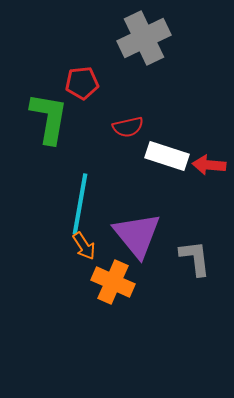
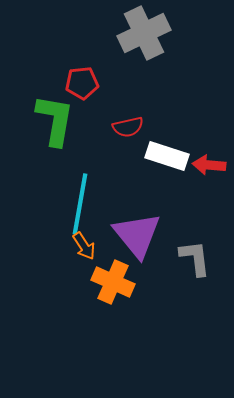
gray cross: moved 5 px up
green L-shape: moved 6 px right, 2 px down
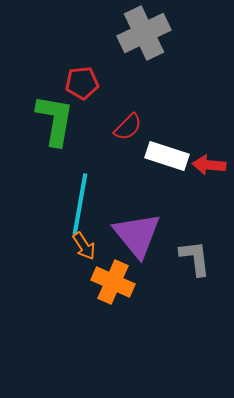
red semicircle: rotated 32 degrees counterclockwise
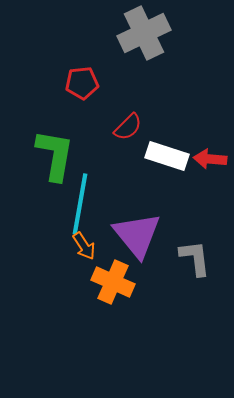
green L-shape: moved 35 px down
red arrow: moved 1 px right, 6 px up
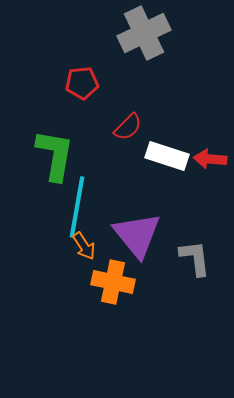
cyan line: moved 3 px left, 3 px down
orange cross: rotated 12 degrees counterclockwise
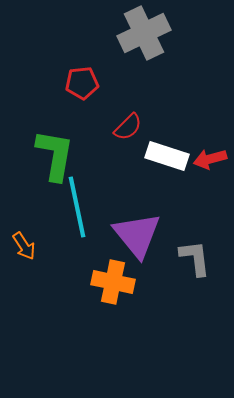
red arrow: rotated 20 degrees counterclockwise
cyan line: rotated 22 degrees counterclockwise
orange arrow: moved 60 px left
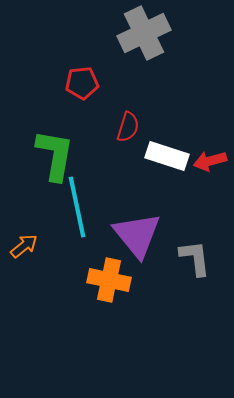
red semicircle: rotated 28 degrees counterclockwise
red arrow: moved 2 px down
orange arrow: rotated 96 degrees counterclockwise
orange cross: moved 4 px left, 2 px up
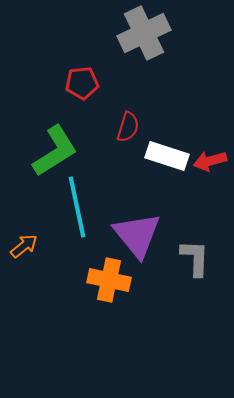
green L-shape: moved 4 px up; rotated 48 degrees clockwise
gray L-shape: rotated 9 degrees clockwise
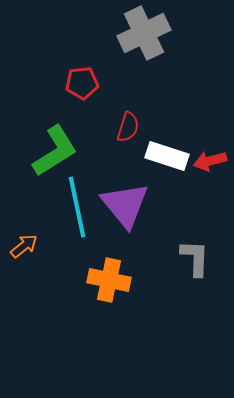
purple triangle: moved 12 px left, 30 px up
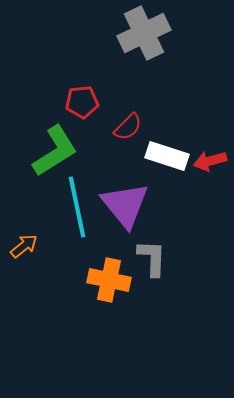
red pentagon: moved 19 px down
red semicircle: rotated 28 degrees clockwise
gray L-shape: moved 43 px left
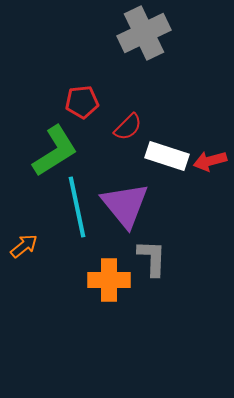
orange cross: rotated 12 degrees counterclockwise
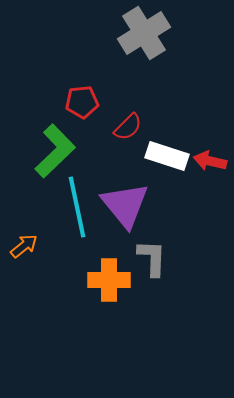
gray cross: rotated 6 degrees counterclockwise
green L-shape: rotated 12 degrees counterclockwise
red arrow: rotated 28 degrees clockwise
